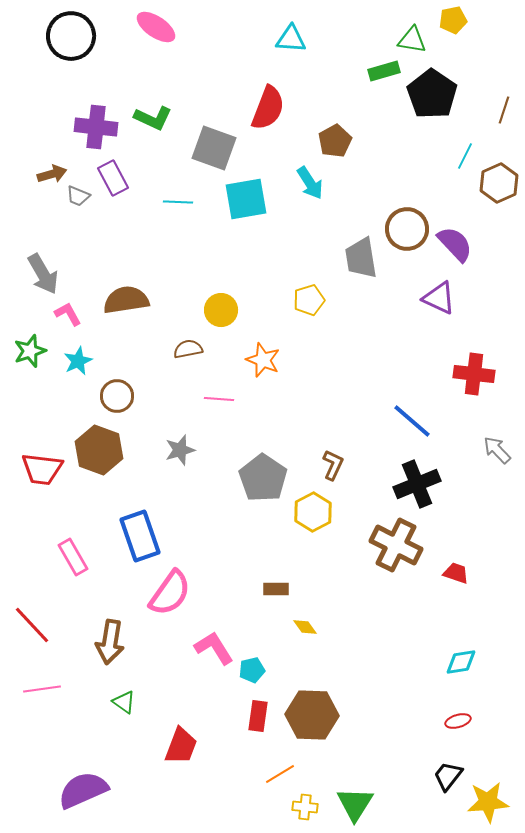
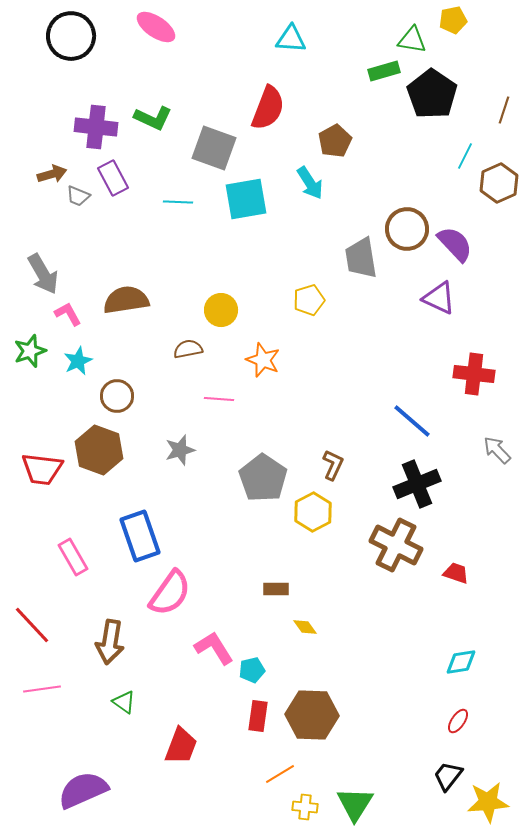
red ellipse at (458, 721): rotated 40 degrees counterclockwise
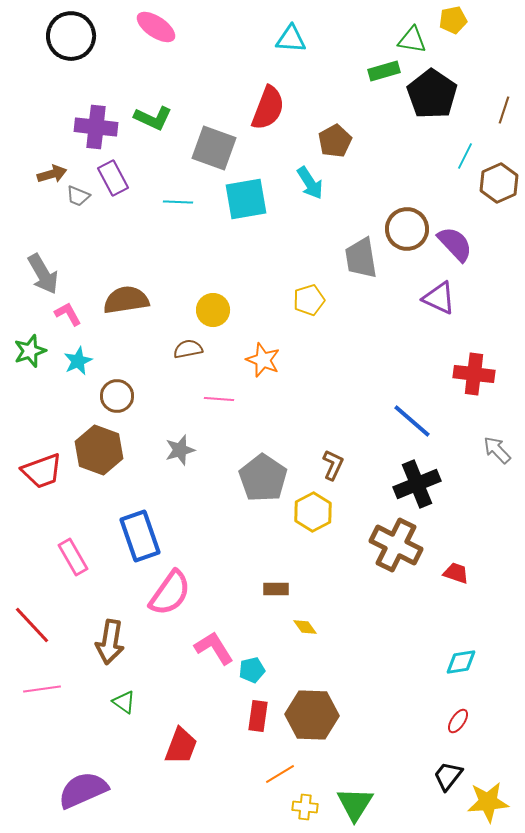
yellow circle at (221, 310): moved 8 px left
red trapezoid at (42, 469): moved 2 px down; rotated 27 degrees counterclockwise
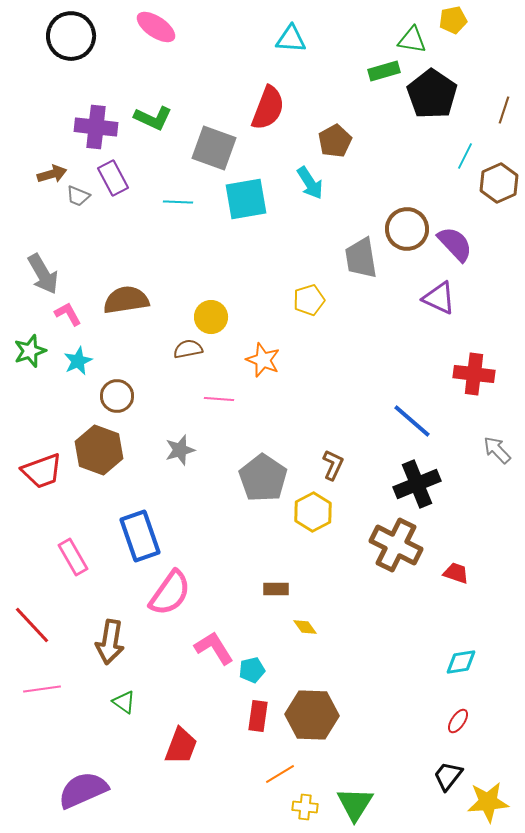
yellow circle at (213, 310): moved 2 px left, 7 px down
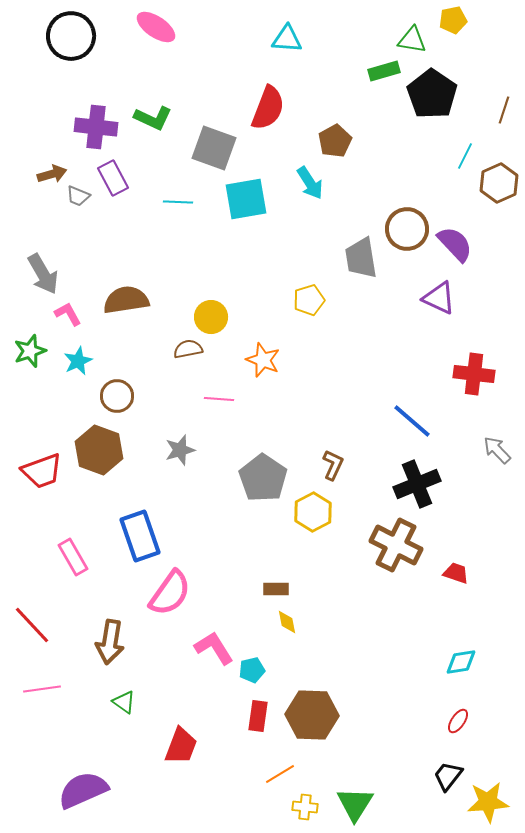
cyan triangle at (291, 39): moved 4 px left
yellow diamond at (305, 627): moved 18 px left, 5 px up; rotated 25 degrees clockwise
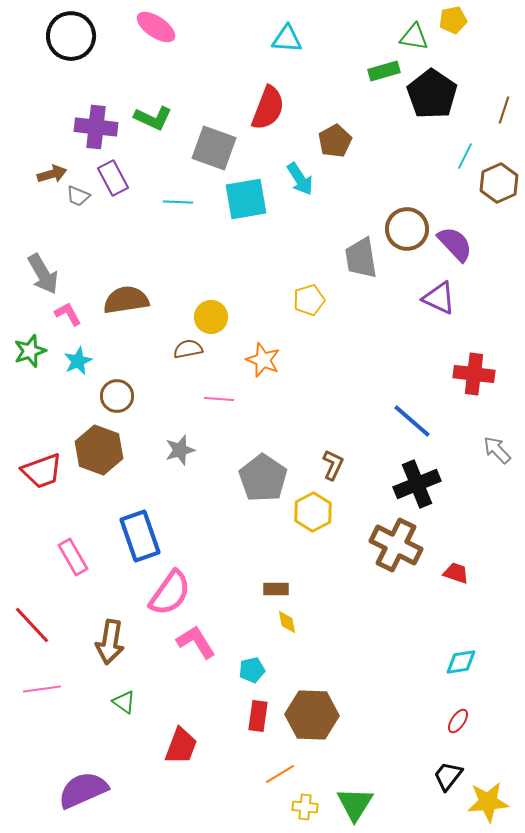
green triangle at (412, 40): moved 2 px right, 3 px up
cyan arrow at (310, 183): moved 10 px left, 4 px up
pink L-shape at (214, 648): moved 18 px left, 6 px up
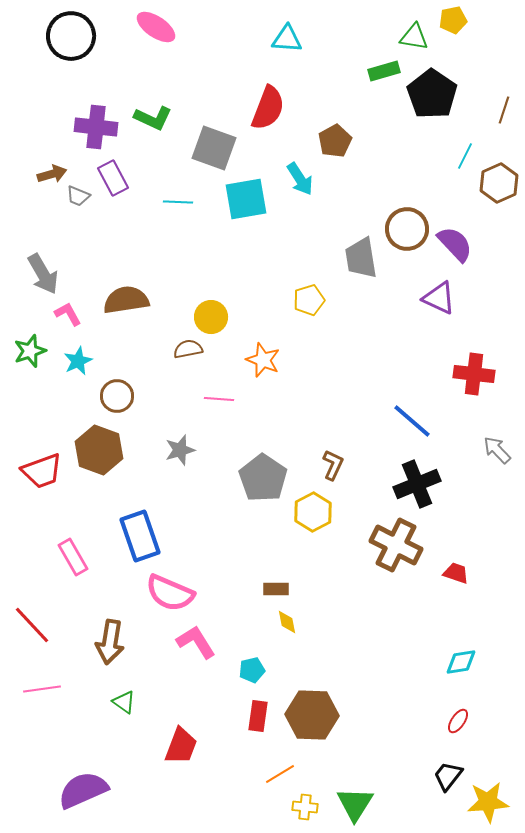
pink semicircle at (170, 593): rotated 78 degrees clockwise
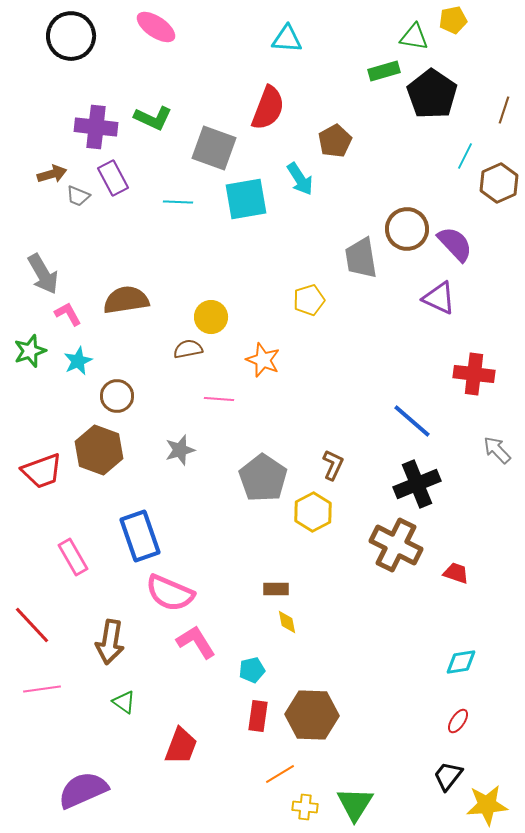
yellow star at (488, 802): moved 1 px left, 3 px down
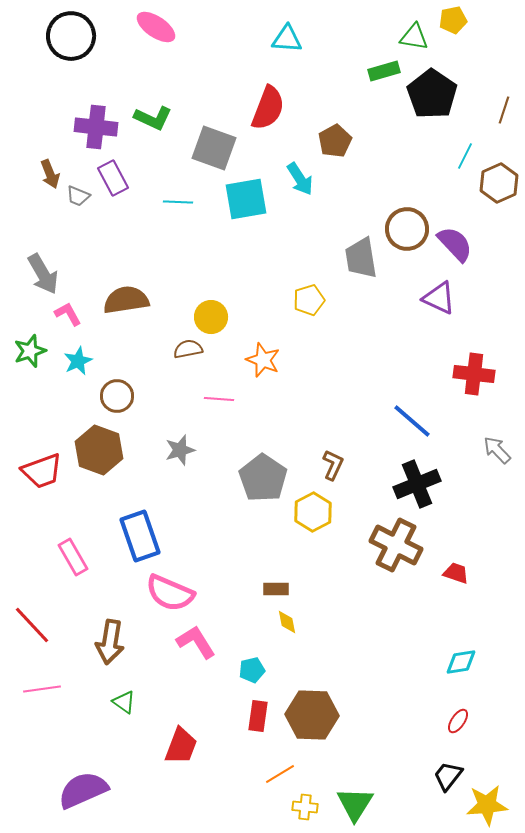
brown arrow at (52, 174): moved 2 px left; rotated 84 degrees clockwise
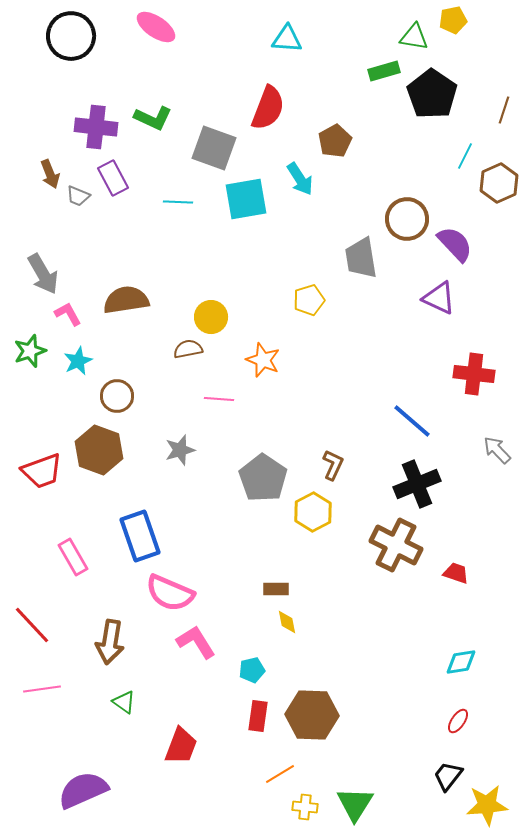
brown circle at (407, 229): moved 10 px up
